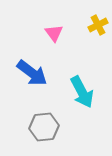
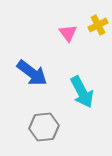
pink triangle: moved 14 px right
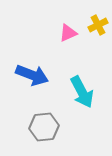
pink triangle: rotated 42 degrees clockwise
blue arrow: moved 2 px down; rotated 16 degrees counterclockwise
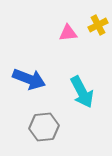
pink triangle: rotated 18 degrees clockwise
blue arrow: moved 3 px left, 4 px down
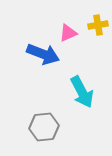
yellow cross: rotated 18 degrees clockwise
pink triangle: rotated 18 degrees counterclockwise
blue arrow: moved 14 px right, 25 px up
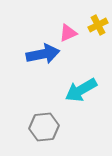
yellow cross: rotated 18 degrees counterclockwise
blue arrow: rotated 32 degrees counterclockwise
cyan arrow: moved 1 px left, 2 px up; rotated 88 degrees clockwise
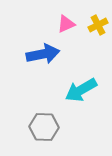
pink triangle: moved 2 px left, 9 px up
gray hexagon: rotated 8 degrees clockwise
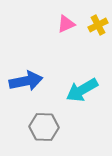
blue arrow: moved 17 px left, 27 px down
cyan arrow: moved 1 px right
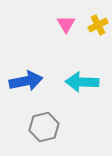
pink triangle: rotated 36 degrees counterclockwise
cyan arrow: moved 8 px up; rotated 32 degrees clockwise
gray hexagon: rotated 16 degrees counterclockwise
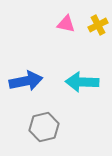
pink triangle: rotated 48 degrees counterclockwise
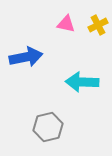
blue arrow: moved 24 px up
gray hexagon: moved 4 px right
